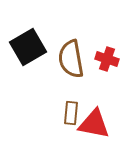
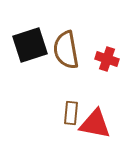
black square: moved 2 px right, 2 px up; rotated 12 degrees clockwise
brown semicircle: moved 5 px left, 9 px up
red triangle: moved 1 px right
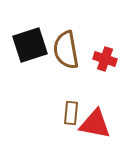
red cross: moved 2 px left
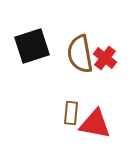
black square: moved 2 px right, 1 px down
brown semicircle: moved 14 px right, 4 px down
red cross: moved 1 px up; rotated 20 degrees clockwise
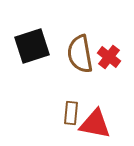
red cross: moved 4 px right, 1 px up
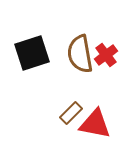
black square: moved 7 px down
red cross: moved 3 px left, 2 px up; rotated 15 degrees clockwise
brown rectangle: rotated 40 degrees clockwise
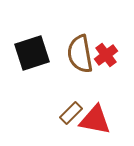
red triangle: moved 4 px up
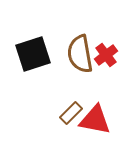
black square: moved 1 px right, 1 px down
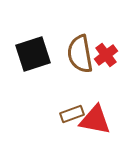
brown rectangle: moved 1 px right, 1 px down; rotated 25 degrees clockwise
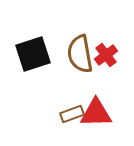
red triangle: moved 1 px right, 7 px up; rotated 12 degrees counterclockwise
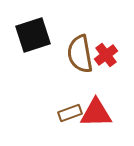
black square: moved 19 px up
brown rectangle: moved 2 px left, 1 px up
